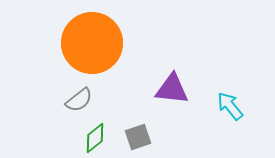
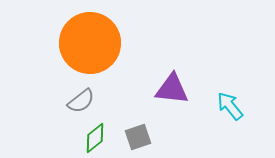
orange circle: moved 2 px left
gray semicircle: moved 2 px right, 1 px down
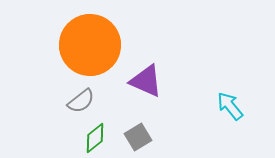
orange circle: moved 2 px down
purple triangle: moved 26 px left, 8 px up; rotated 18 degrees clockwise
gray square: rotated 12 degrees counterclockwise
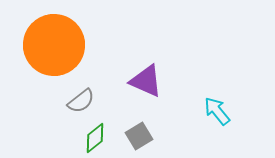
orange circle: moved 36 px left
cyan arrow: moved 13 px left, 5 px down
gray square: moved 1 px right, 1 px up
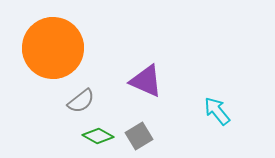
orange circle: moved 1 px left, 3 px down
green diamond: moved 3 px right, 2 px up; rotated 68 degrees clockwise
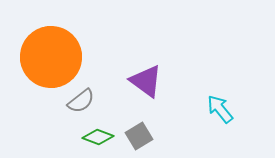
orange circle: moved 2 px left, 9 px down
purple triangle: rotated 12 degrees clockwise
cyan arrow: moved 3 px right, 2 px up
green diamond: moved 1 px down; rotated 8 degrees counterclockwise
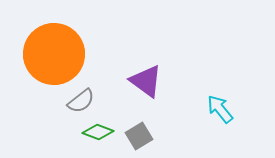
orange circle: moved 3 px right, 3 px up
green diamond: moved 5 px up
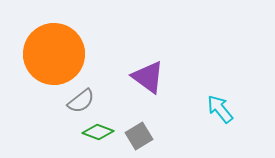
purple triangle: moved 2 px right, 4 px up
